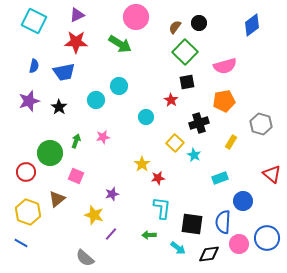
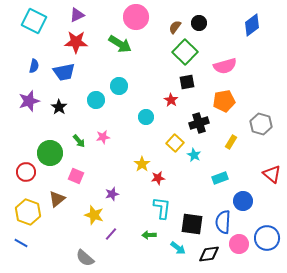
green arrow at (76, 141): moved 3 px right; rotated 120 degrees clockwise
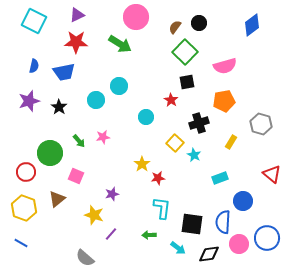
yellow hexagon at (28, 212): moved 4 px left, 4 px up
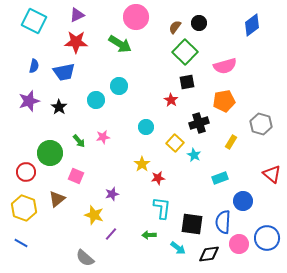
cyan circle at (146, 117): moved 10 px down
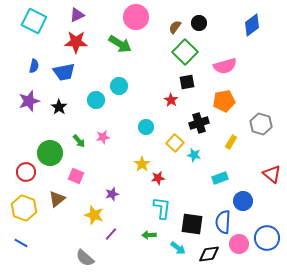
cyan star at (194, 155): rotated 16 degrees counterclockwise
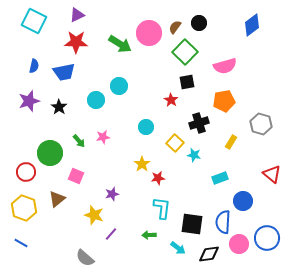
pink circle at (136, 17): moved 13 px right, 16 px down
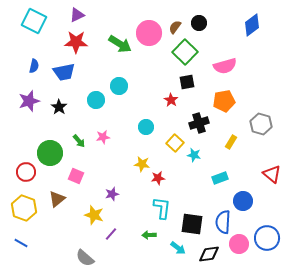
yellow star at (142, 164): rotated 28 degrees counterclockwise
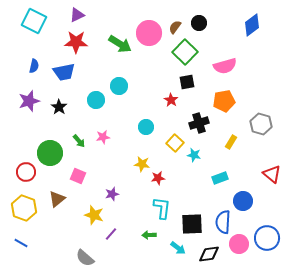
pink square at (76, 176): moved 2 px right
black square at (192, 224): rotated 10 degrees counterclockwise
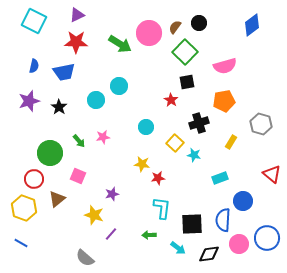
red circle at (26, 172): moved 8 px right, 7 px down
blue semicircle at (223, 222): moved 2 px up
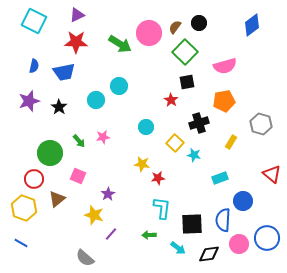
purple star at (112, 194): moved 4 px left; rotated 16 degrees counterclockwise
